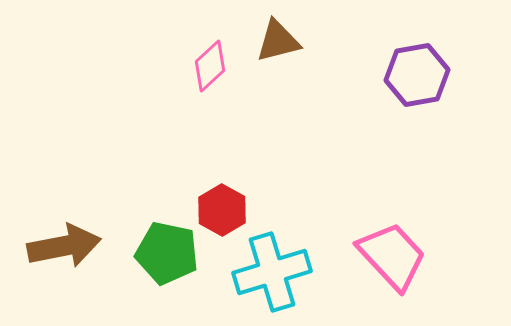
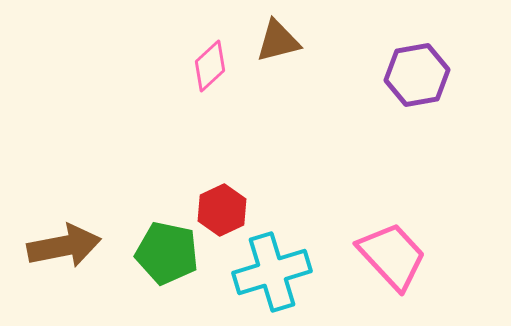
red hexagon: rotated 6 degrees clockwise
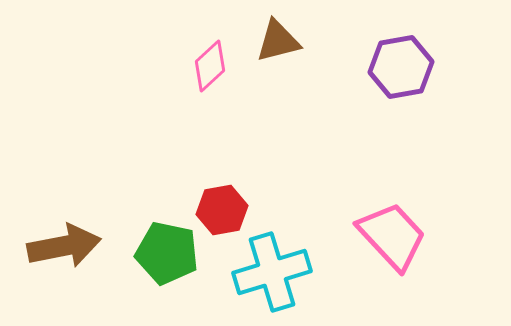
purple hexagon: moved 16 px left, 8 px up
red hexagon: rotated 15 degrees clockwise
pink trapezoid: moved 20 px up
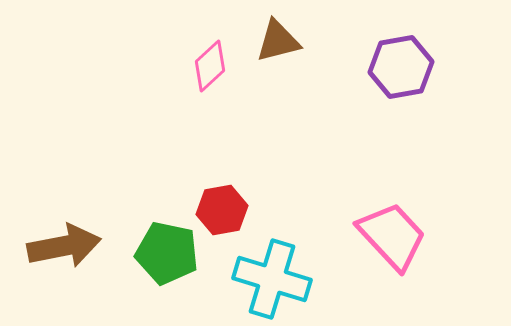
cyan cross: moved 7 px down; rotated 34 degrees clockwise
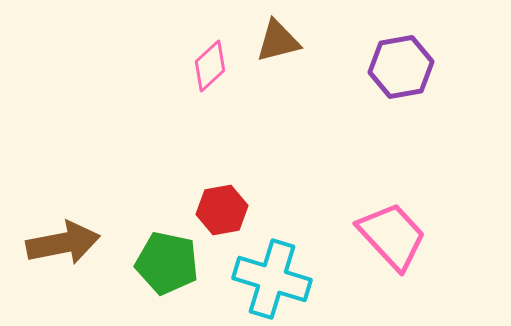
brown arrow: moved 1 px left, 3 px up
green pentagon: moved 10 px down
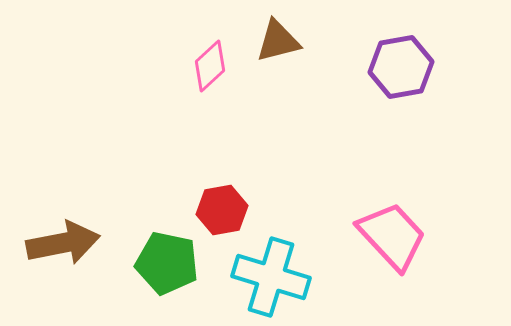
cyan cross: moved 1 px left, 2 px up
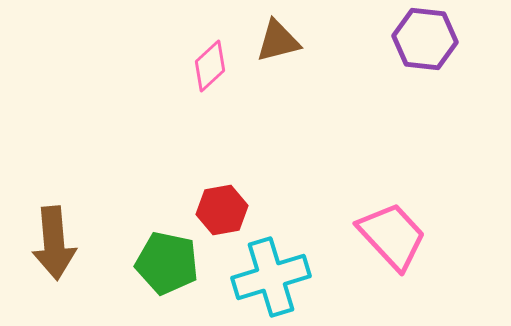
purple hexagon: moved 24 px right, 28 px up; rotated 16 degrees clockwise
brown arrow: moved 9 px left; rotated 96 degrees clockwise
cyan cross: rotated 34 degrees counterclockwise
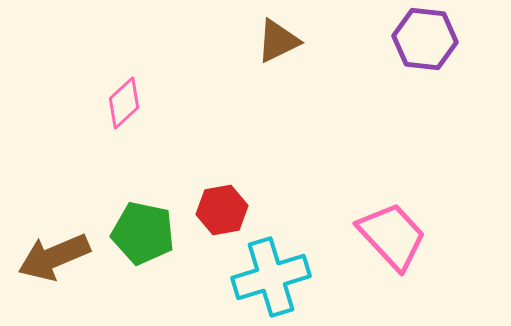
brown triangle: rotated 12 degrees counterclockwise
pink diamond: moved 86 px left, 37 px down
brown arrow: moved 14 px down; rotated 72 degrees clockwise
green pentagon: moved 24 px left, 30 px up
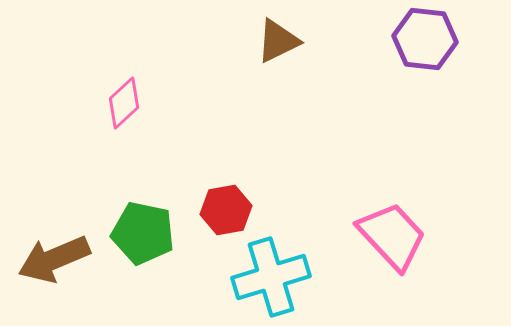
red hexagon: moved 4 px right
brown arrow: moved 2 px down
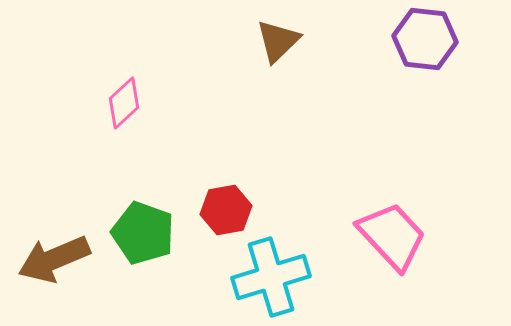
brown triangle: rotated 18 degrees counterclockwise
green pentagon: rotated 8 degrees clockwise
